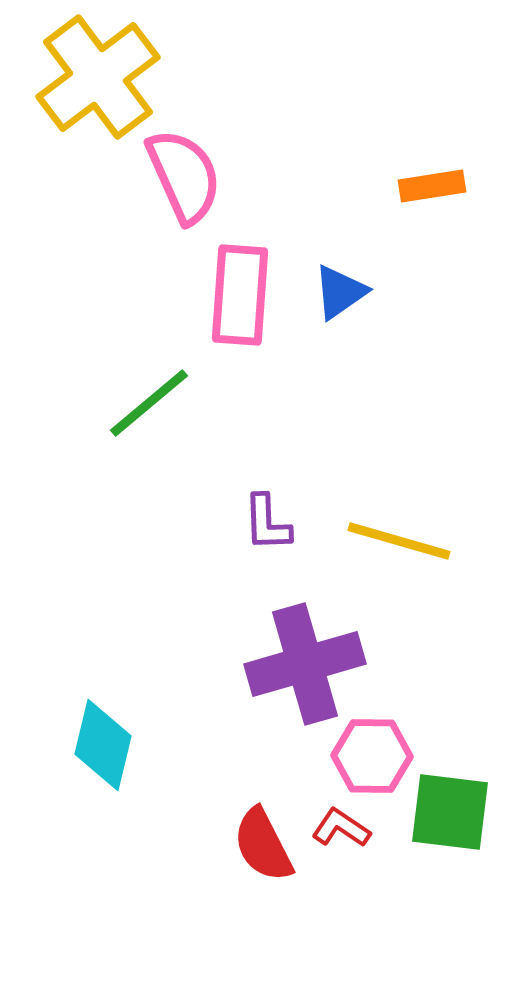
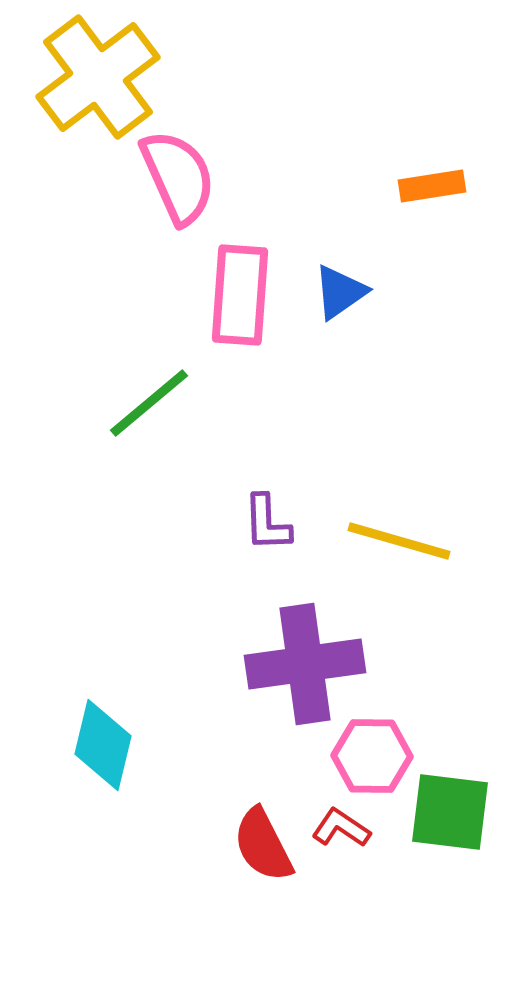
pink semicircle: moved 6 px left, 1 px down
purple cross: rotated 8 degrees clockwise
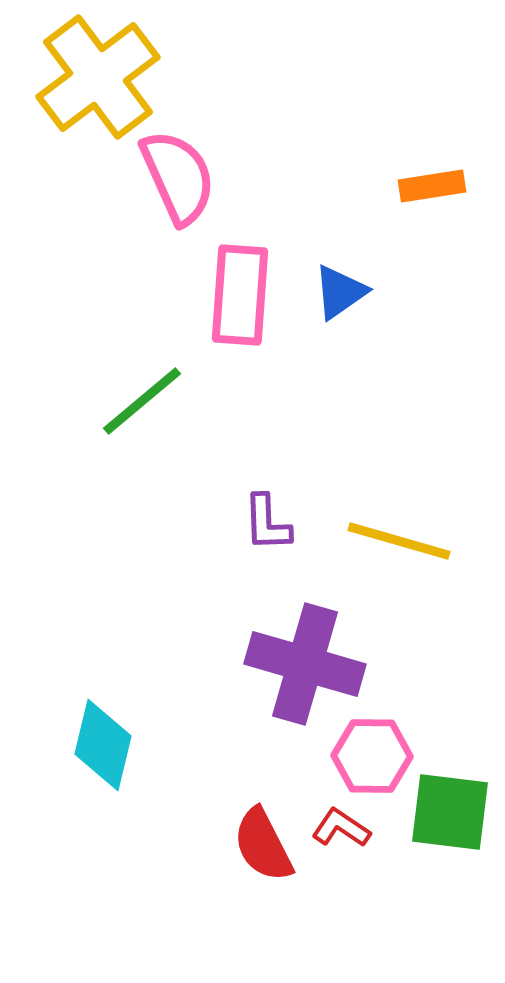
green line: moved 7 px left, 2 px up
purple cross: rotated 24 degrees clockwise
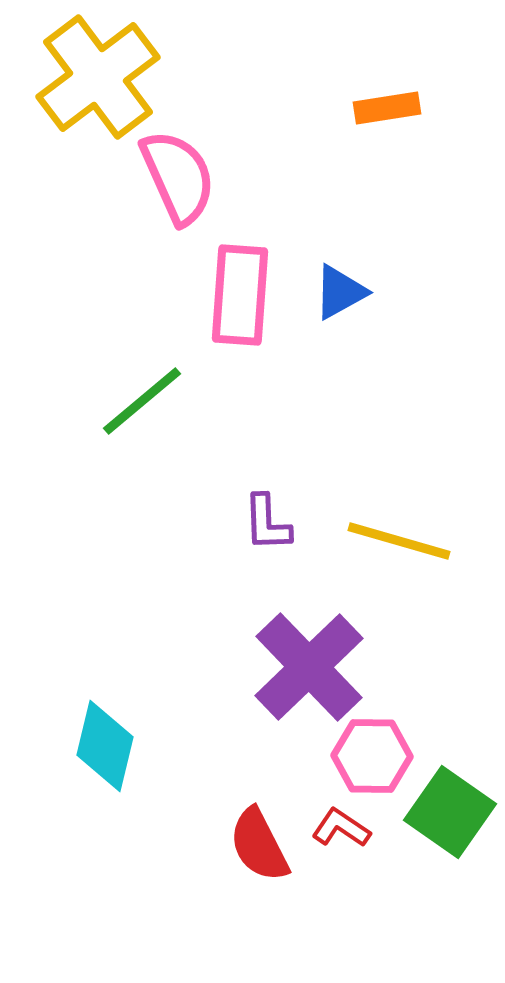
orange rectangle: moved 45 px left, 78 px up
blue triangle: rotated 6 degrees clockwise
purple cross: moved 4 px right, 3 px down; rotated 30 degrees clockwise
cyan diamond: moved 2 px right, 1 px down
green square: rotated 28 degrees clockwise
red semicircle: moved 4 px left
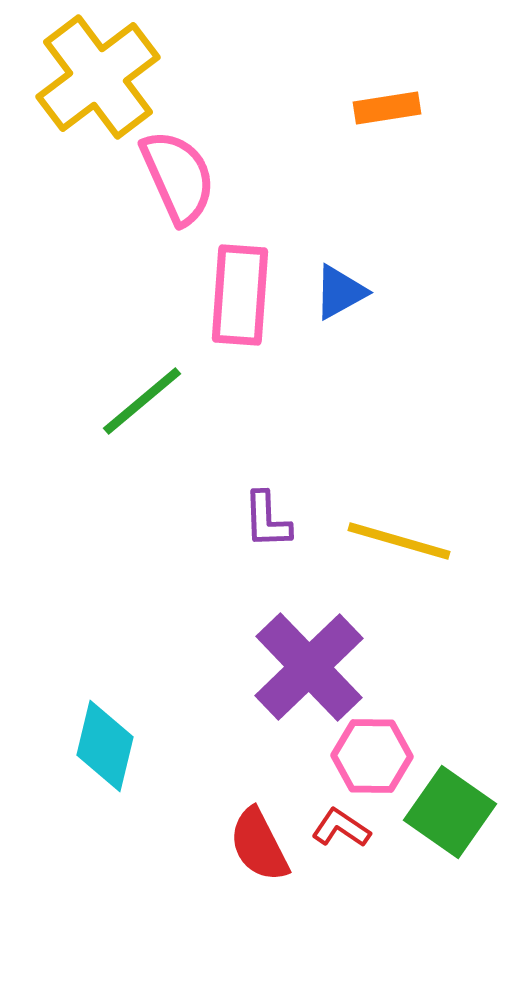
purple L-shape: moved 3 px up
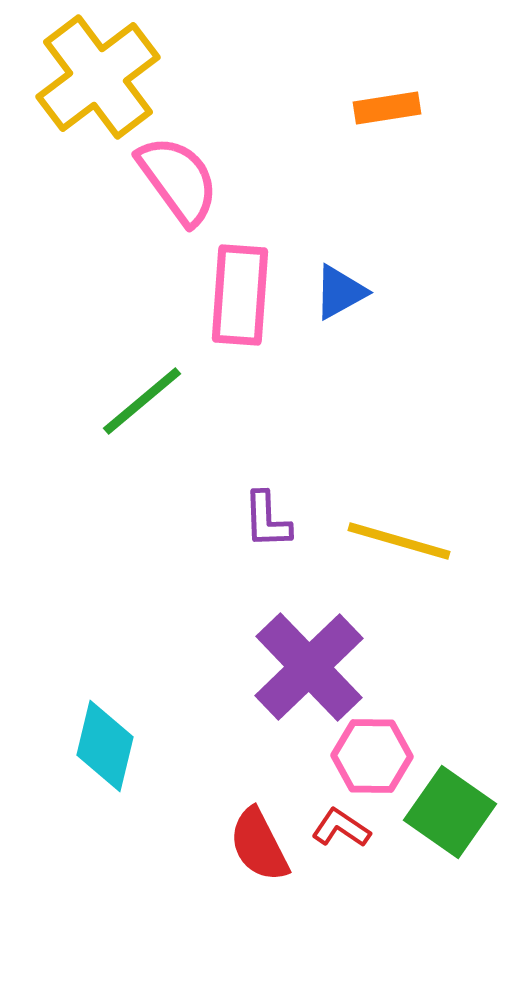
pink semicircle: moved 3 px down; rotated 12 degrees counterclockwise
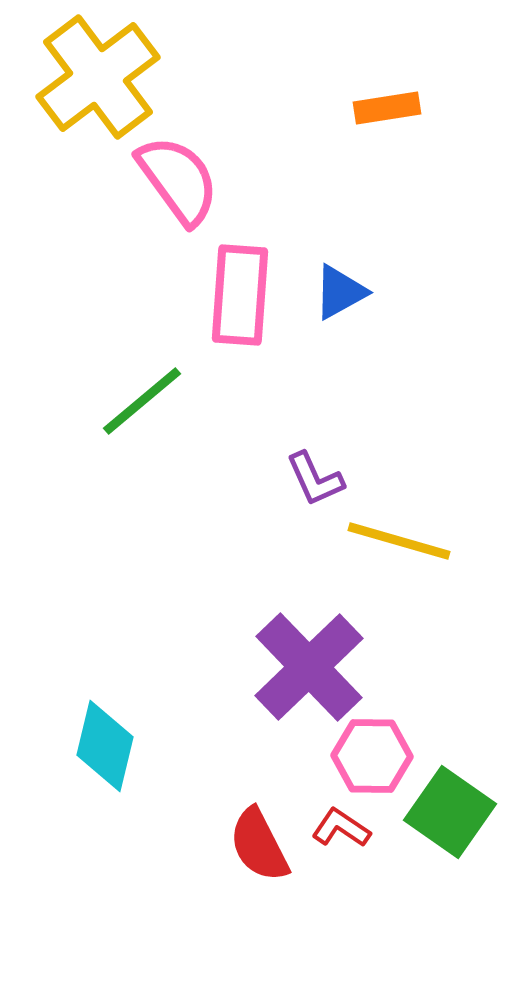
purple L-shape: moved 48 px right, 41 px up; rotated 22 degrees counterclockwise
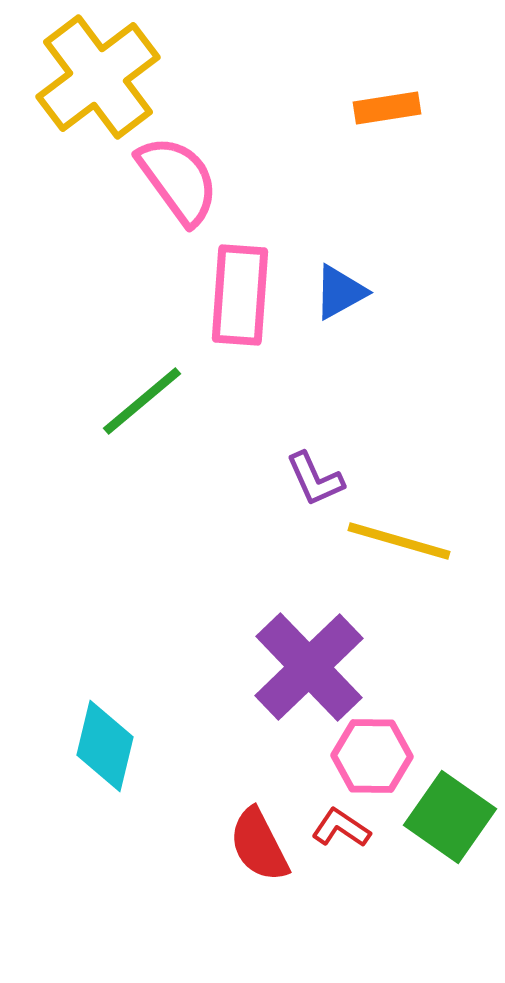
green square: moved 5 px down
